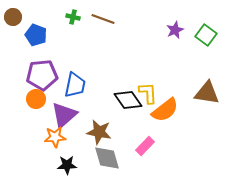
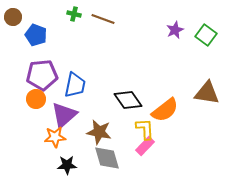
green cross: moved 1 px right, 3 px up
yellow L-shape: moved 3 px left, 36 px down
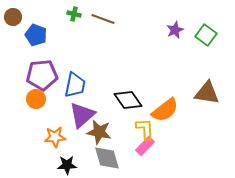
purple triangle: moved 18 px right
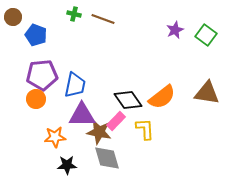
orange semicircle: moved 3 px left, 13 px up
purple triangle: rotated 40 degrees clockwise
pink rectangle: moved 29 px left, 25 px up
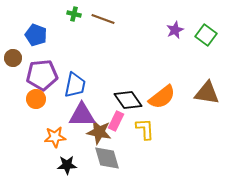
brown circle: moved 41 px down
pink rectangle: rotated 18 degrees counterclockwise
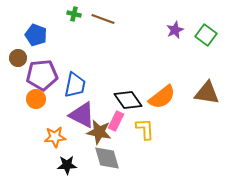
brown circle: moved 5 px right
purple triangle: rotated 28 degrees clockwise
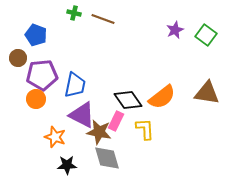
green cross: moved 1 px up
orange star: rotated 25 degrees clockwise
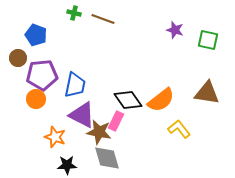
purple star: rotated 30 degrees counterclockwise
green square: moved 2 px right, 5 px down; rotated 25 degrees counterclockwise
orange semicircle: moved 1 px left, 3 px down
yellow L-shape: moved 34 px right; rotated 35 degrees counterclockwise
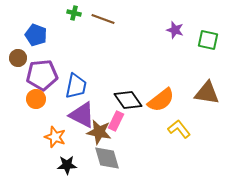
blue trapezoid: moved 1 px right, 1 px down
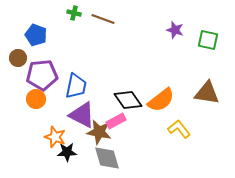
pink rectangle: rotated 36 degrees clockwise
black star: moved 13 px up
